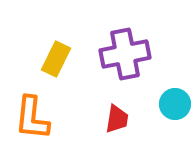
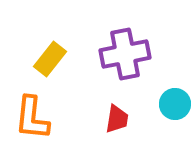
yellow rectangle: moved 6 px left; rotated 12 degrees clockwise
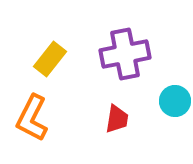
cyan circle: moved 3 px up
orange L-shape: rotated 21 degrees clockwise
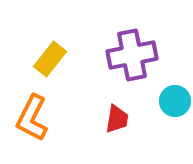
purple cross: moved 7 px right, 1 px down
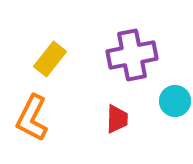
red trapezoid: rotated 8 degrees counterclockwise
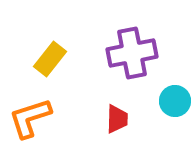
purple cross: moved 2 px up
orange L-shape: moved 2 px left; rotated 45 degrees clockwise
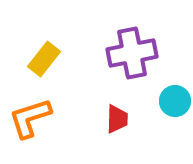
yellow rectangle: moved 6 px left
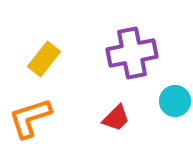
red trapezoid: moved 1 px left, 1 px up; rotated 44 degrees clockwise
